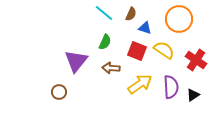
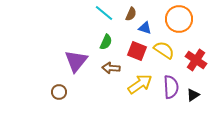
green semicircle: moved 1 px right
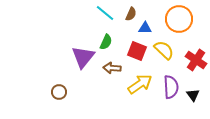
cyan line: moved 1 px right
blue triangle: rotated 16 degrees counterclockwise
yellow semicircle: rotated 10 degrees clockwise
purple triangle: moved 7 px right, 4 px up
brown arrow: moved 1 px right
black triangle: rotated 32 degrees counterclockwise
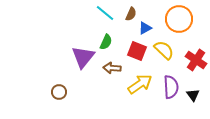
blue triangle: rotated 32 degrees counterclockwise
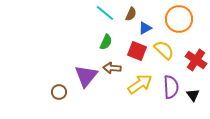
purple triangle: moved 3 px right, 19 px down
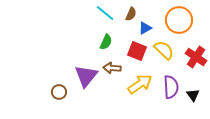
orange circle: moved 1 px down
red cross: moved 3 px up
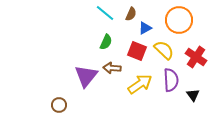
purple semicircle: moved 7 px up
brown circle: moved 13 px down
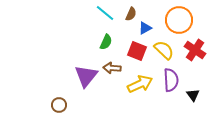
red cross: moved 1 px left, 7 px up
yellow arrow: rotated 10 degrees clockwise
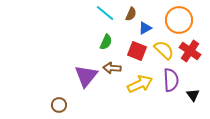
red cross: moved 5 px left, 1 px down
